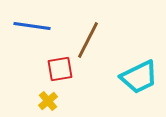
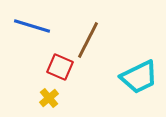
blue line: rotated 9 degrees clockwise
red square: moved 2 px up; rotated 32 degrees clockwise
yellow cross: moved 1 px right, 3 px up
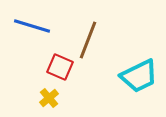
brown line: rotated 6 degrees counterclockwise
cyan trapezoid: moved 1 px up
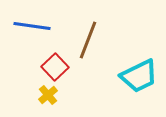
blue line: rotated 9 degrees counterclockwise
red square: moved 5 px left; rotated 24 degrees clockwise
yellow cross: moved 1 px left, 3 px up
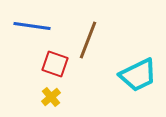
red square: moved 3 px up; rotated 28 degrees counterclockwise
cyan trapezoid: moved 1 px left, 1 px up
yellow cross: moved 3 px right, 2 px down
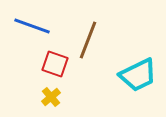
blue line: rotated 12 degrees clockwise
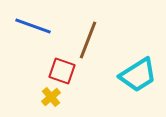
blue line: moved 1 px right
red square: moved 7 px right, 7 px down
cyan trapezoid: rotated 6 degrees counterclockwise
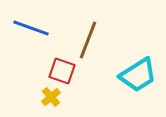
blue line: moved 2 px left, 2 px down
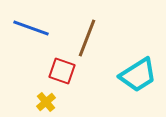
brown line: moved 1 px left, 2 px up
yellow cross: moved 5 px left, 5 px down
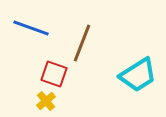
brown line: moved 5 px left, 5 px down
red square: moved 8 px left, 3 px down
yellow cross: moved 1 px up
